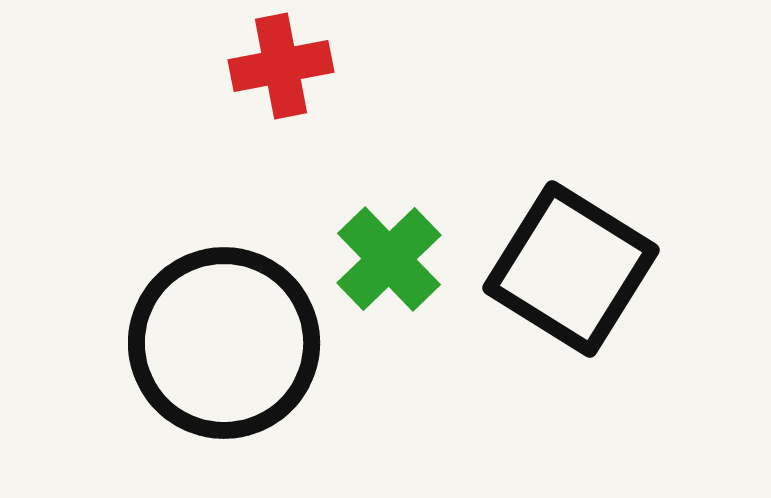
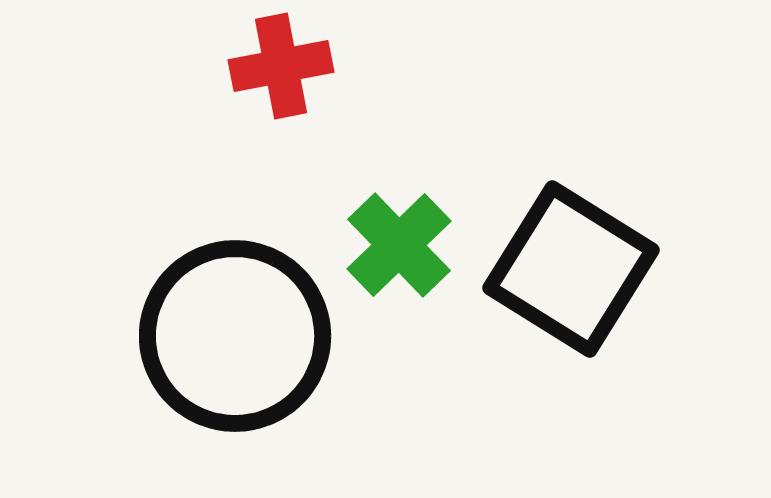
green cross: moved 10 px right, 14 px up
black circle: moved 11 px right, 7 px up
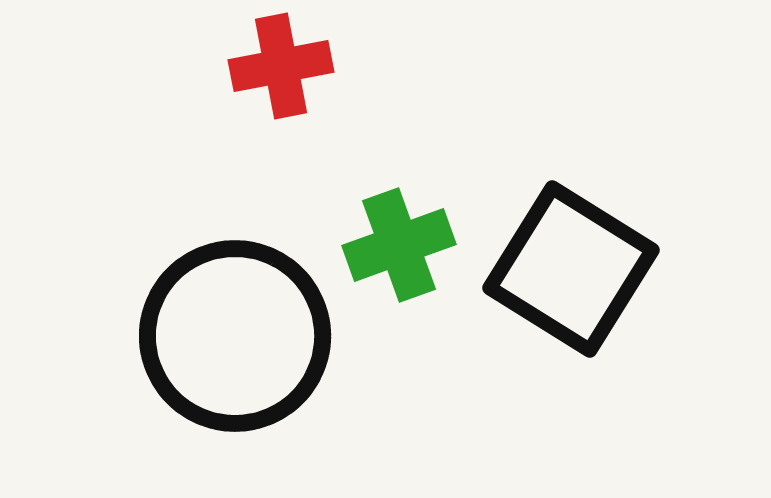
green cross: rotated 24 degrees clockwise
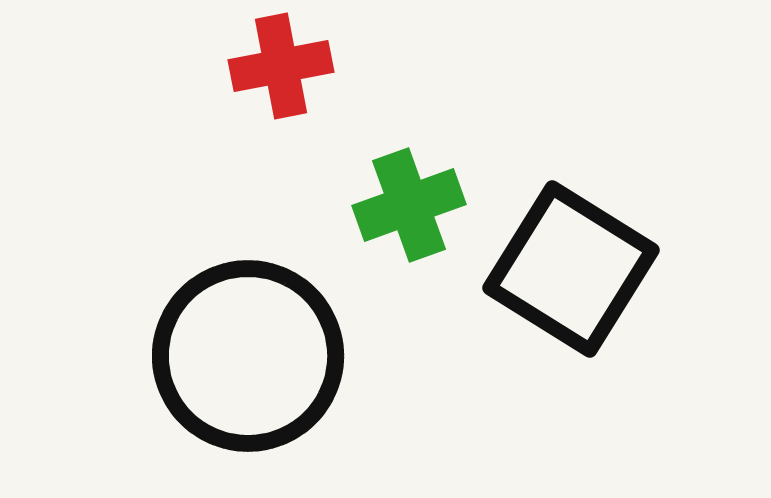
green cross: moved 10 px right, 40 px up
black circle: moved 13 px right, 20 px down
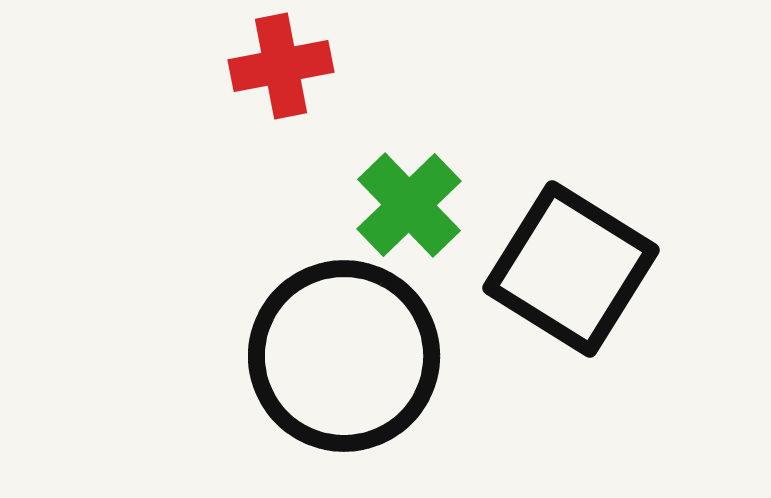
green cross: rotated 24 degrees counterclockwise
black circle: moved 96 px right
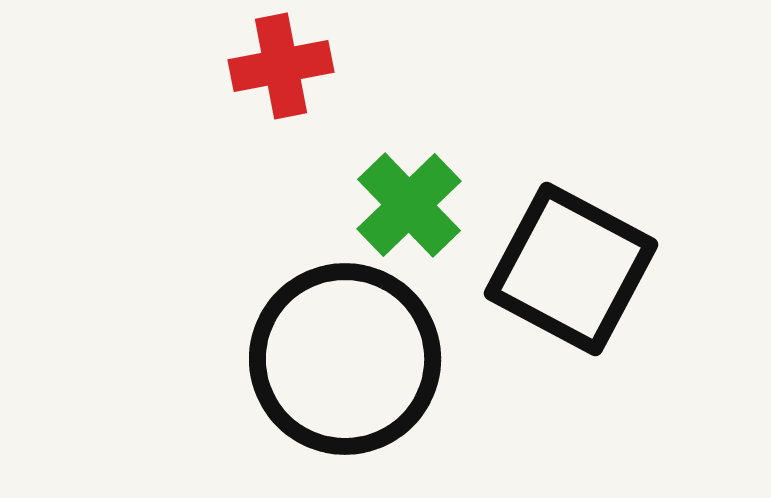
black square: rotated 4 degrees counterclockwise
black circle: moved 1 px right, 3 px down
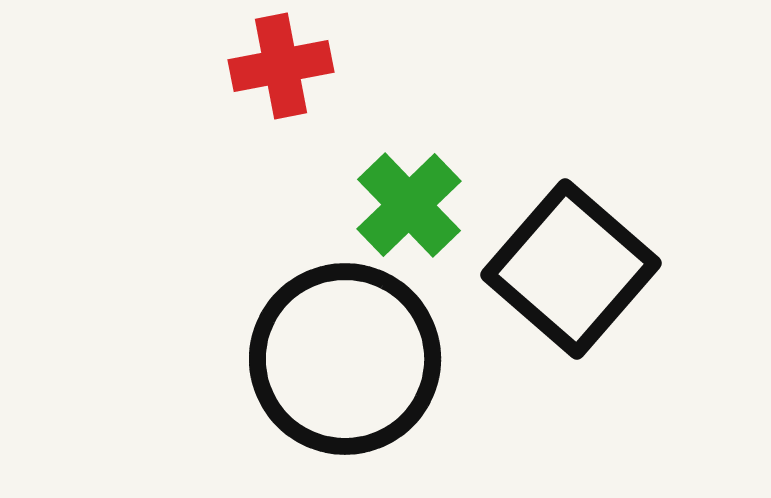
black square: rotated 13 degrees clockwise
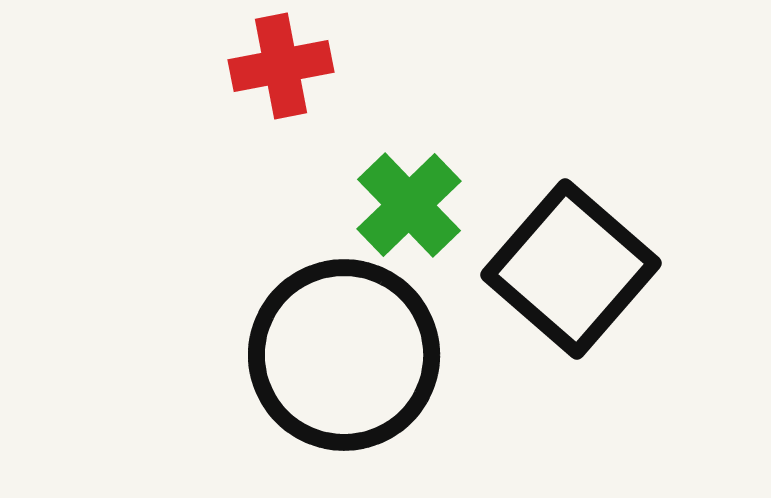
black circle: moved 1 px left, 4 px up
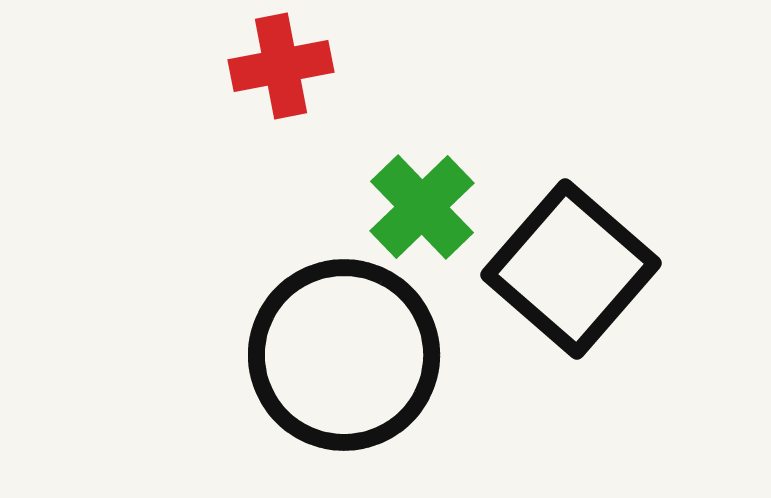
green cross: moved 13 px right, 2 px down
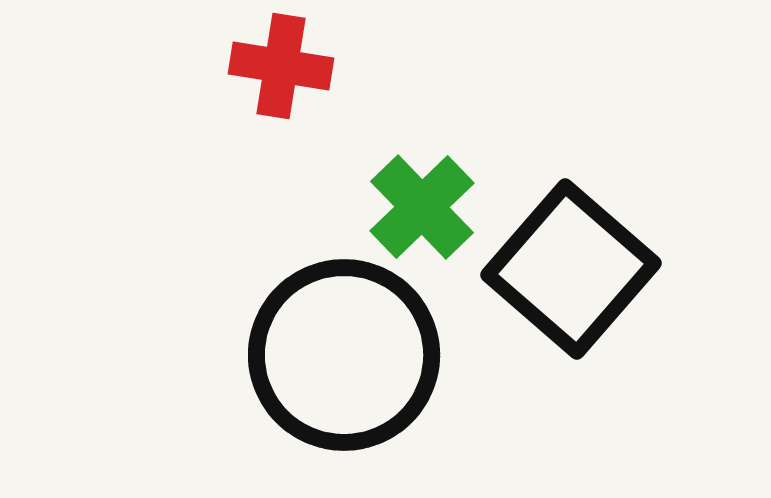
red cross: rotated 20 degrees clockwise
